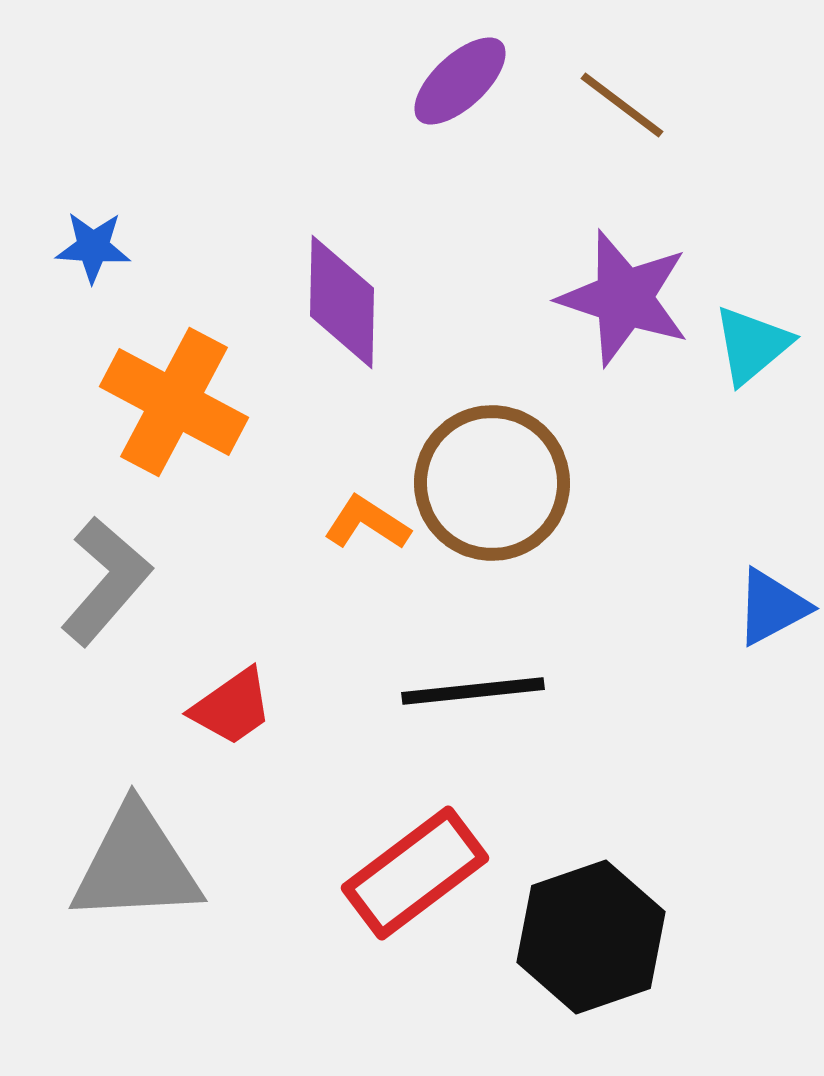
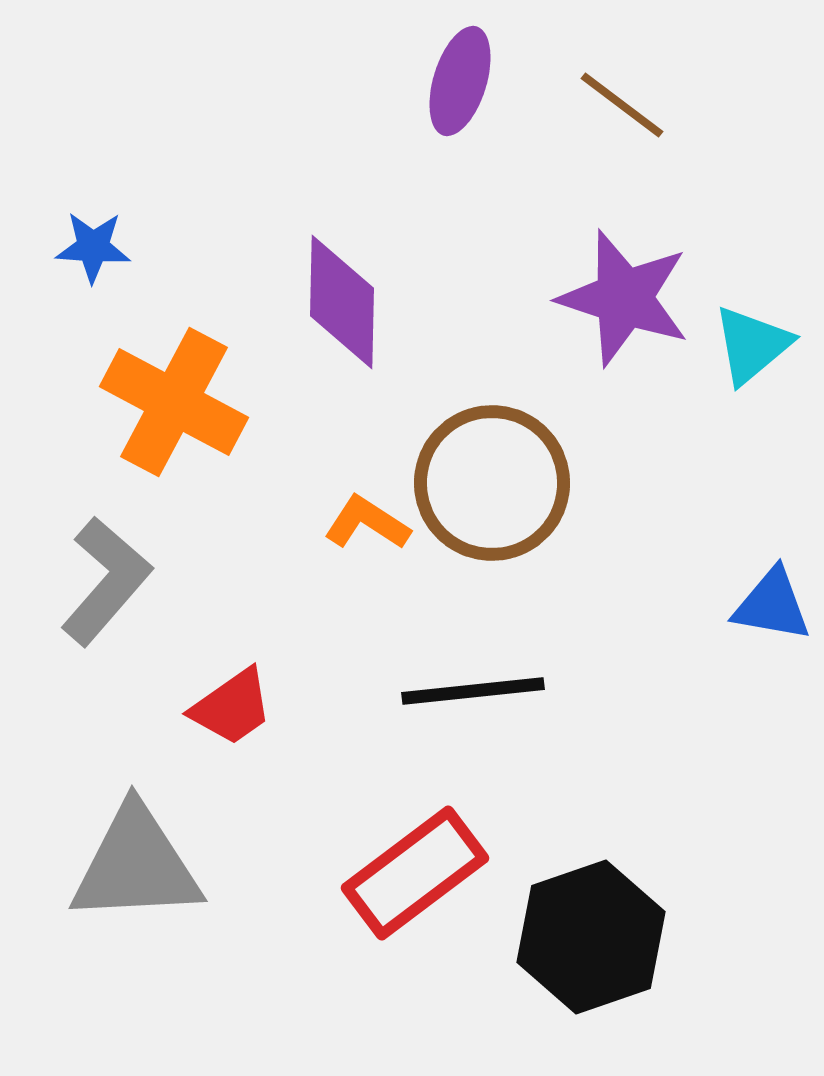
purple ellipse: rotated 30 degrees counterclockwise
blue triangle: moved 2 px up; rotated 38 degrees clockwise
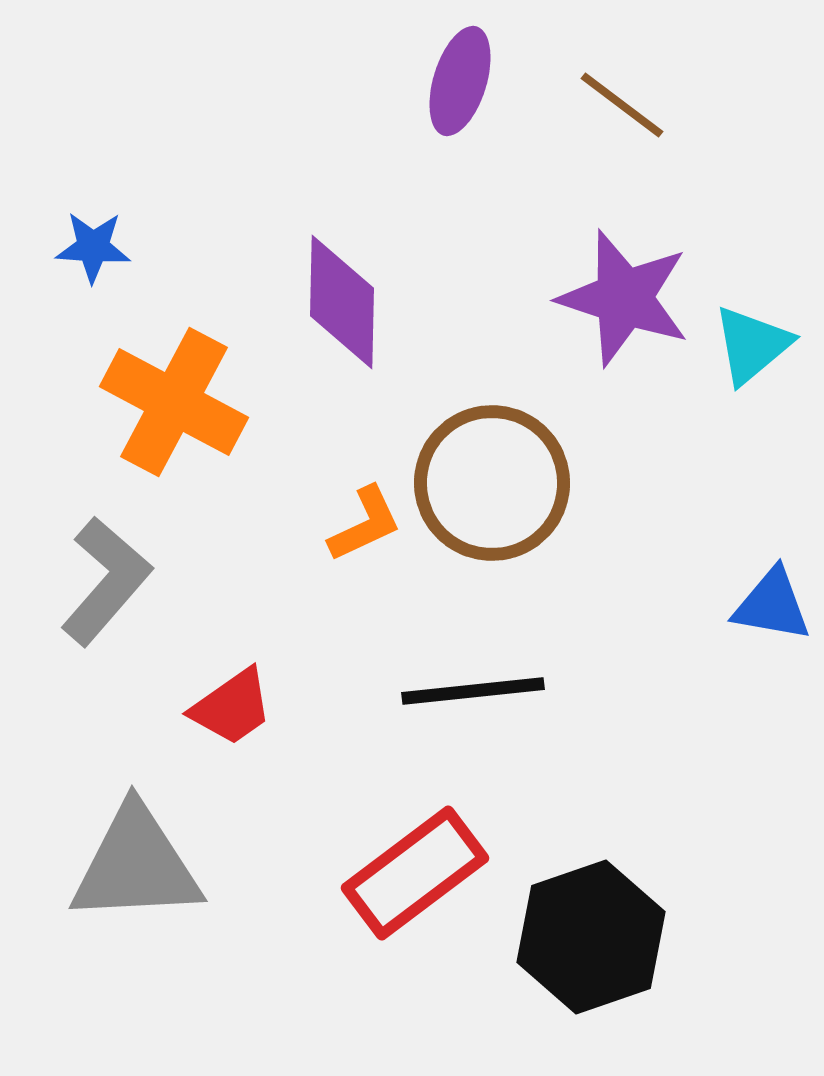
orange L-shape: moved 2 px left, 1 px down; rotated 122 degrees clockwise
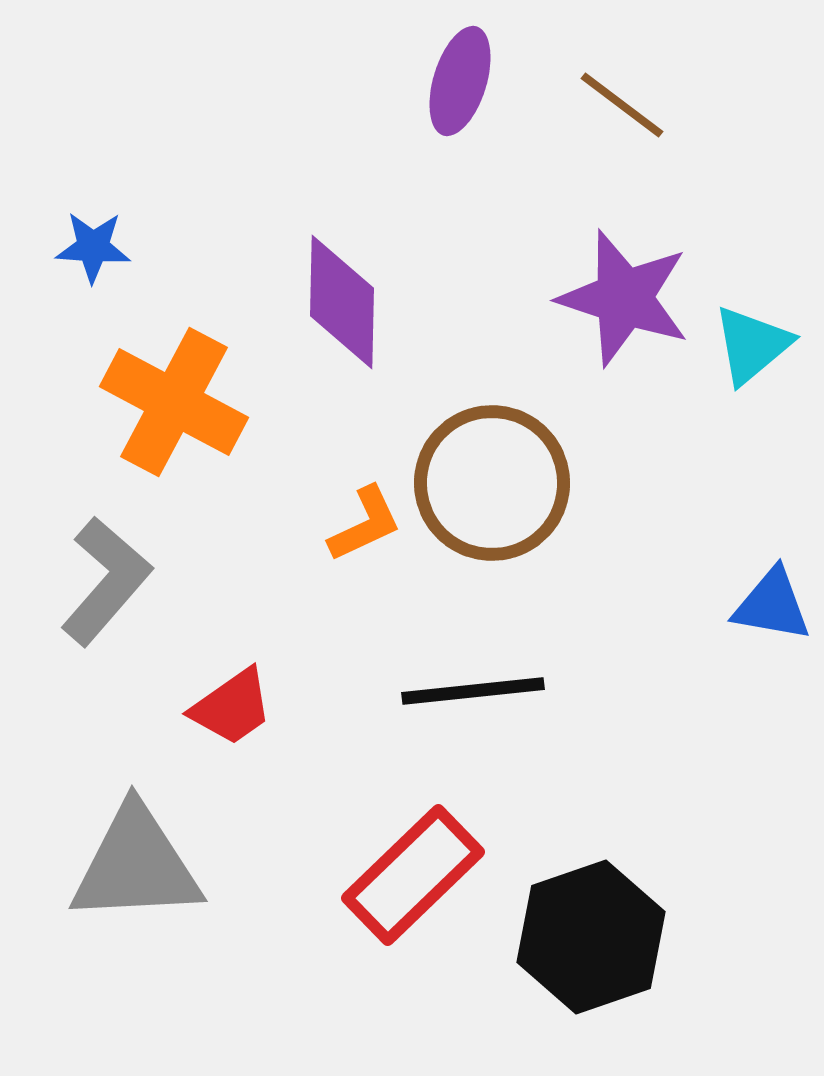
red rectangle: moved 2 px left, 2 px down; rotated 7 degrees counterclockwise
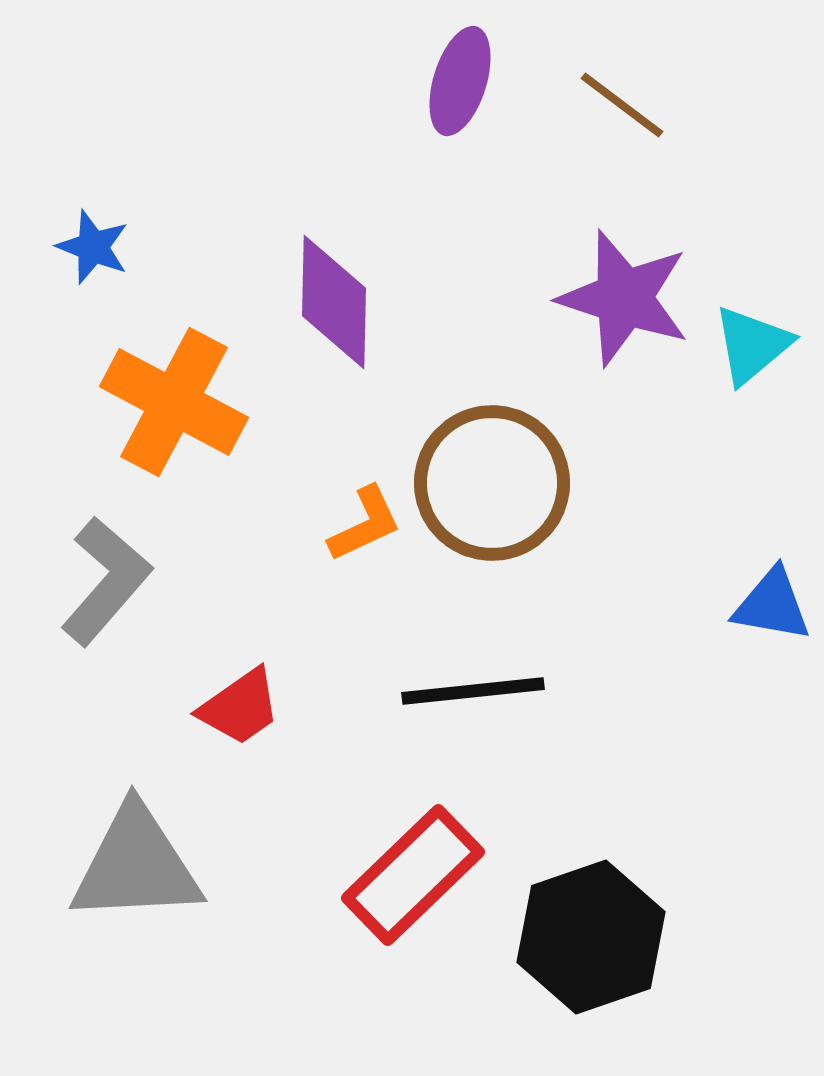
blue star: rotated 18 degrees clockwise
purple diamond: moved 8 px left
red trapezoid: moved 8 px right
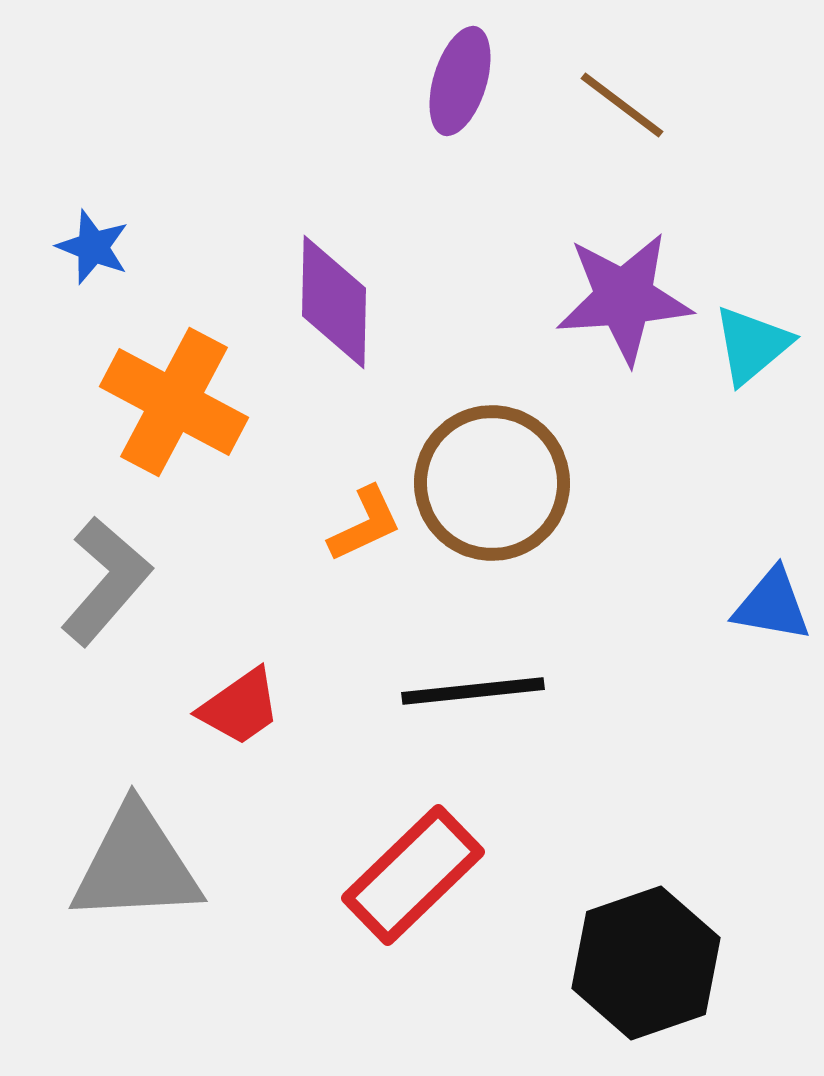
purple star: rotated 22 degrees counterclockwise
black hexagon: moved 55 px right, 26 px down
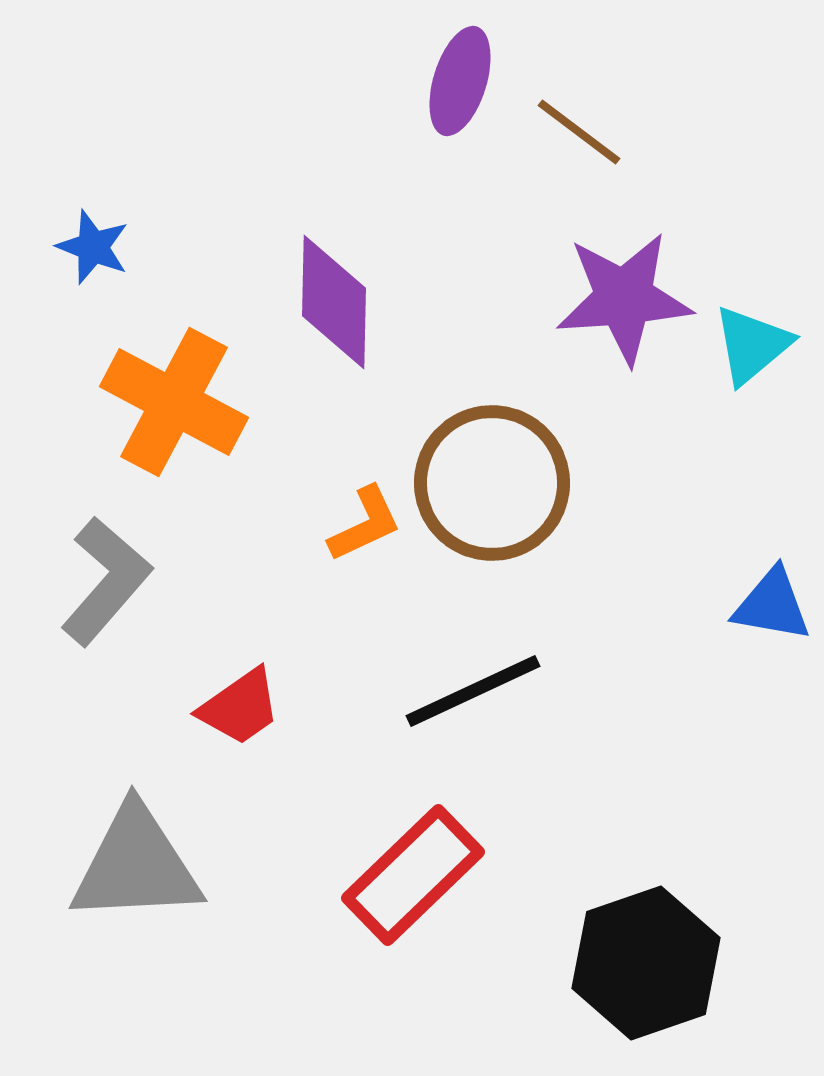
brown line: moved 43 px left, 27 px down
black line: rotated 19 degrees counterclockwise
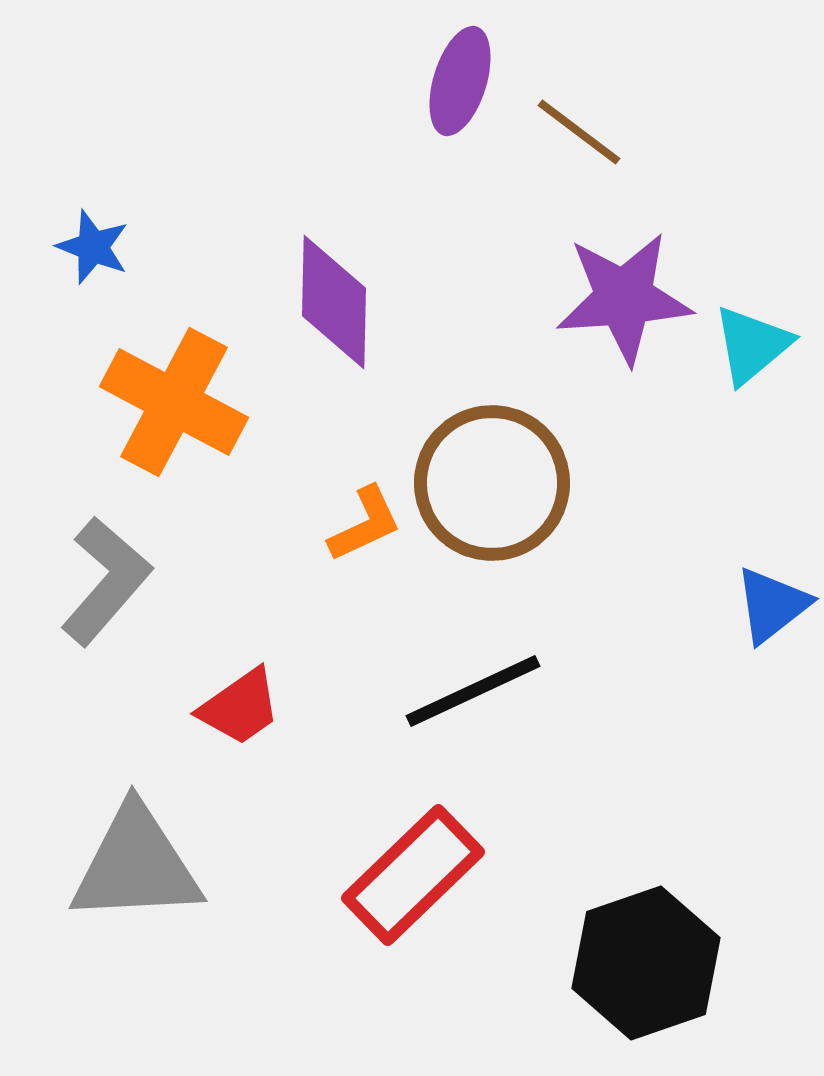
blue triangle: rotated 48 degrees counterclockwise
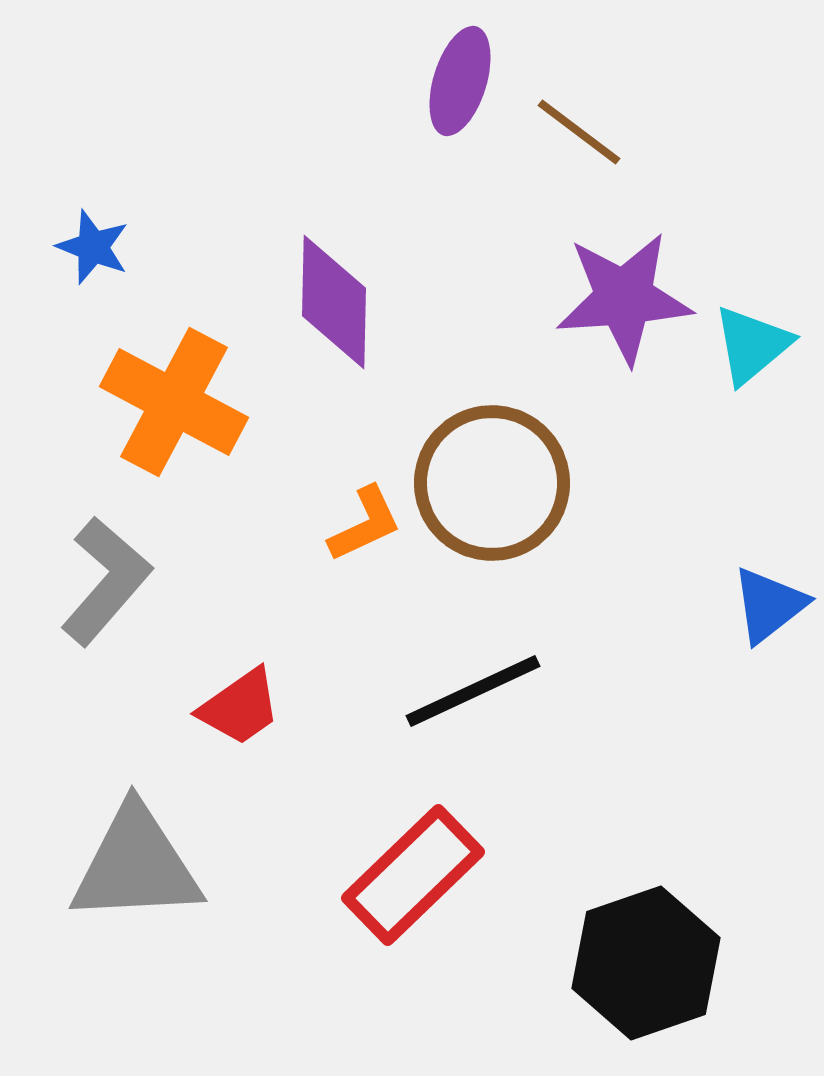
blue triangle: moved 3 px left
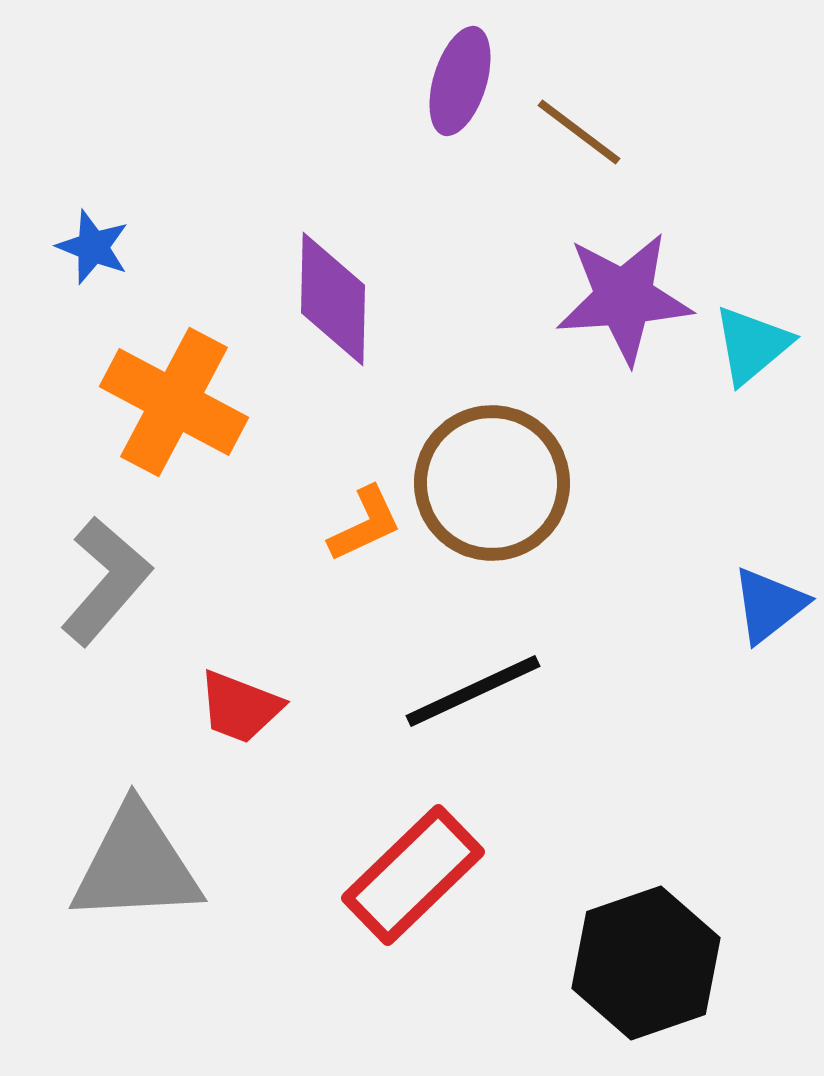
purple diamond: moved 1 px left, 3 px up
red trapezoid: rotated 56 degrees clockwise
